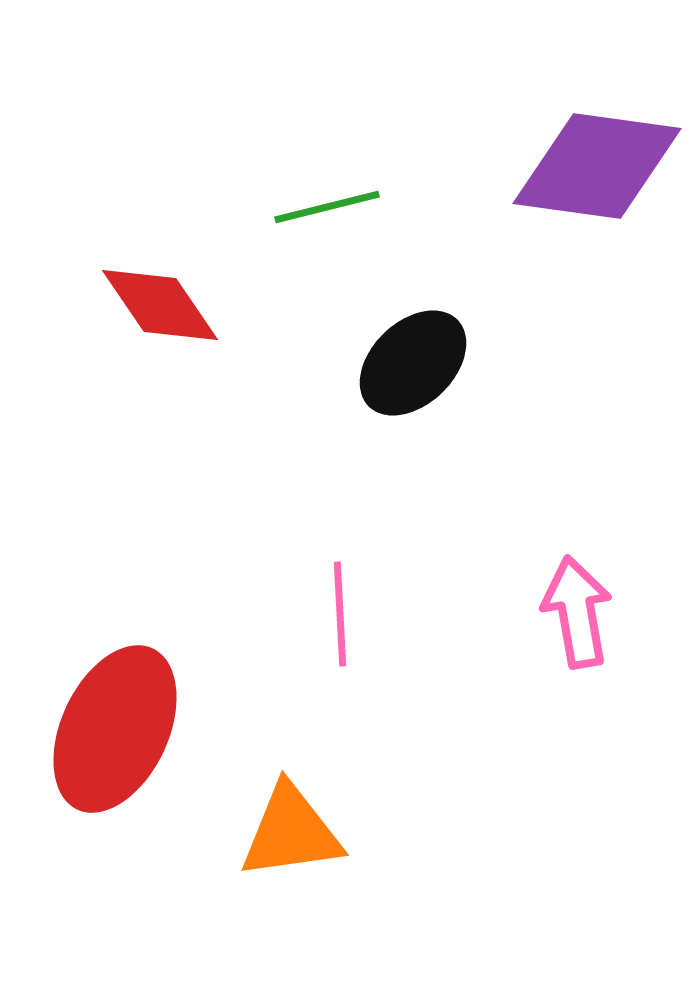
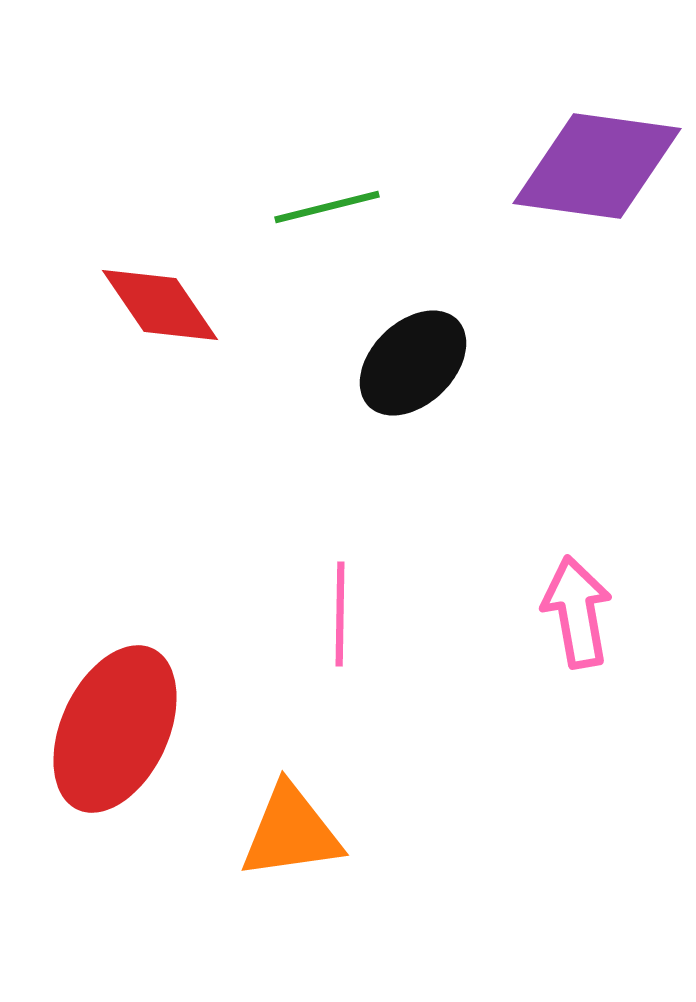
pink line: rotated 4 degrees clockwise
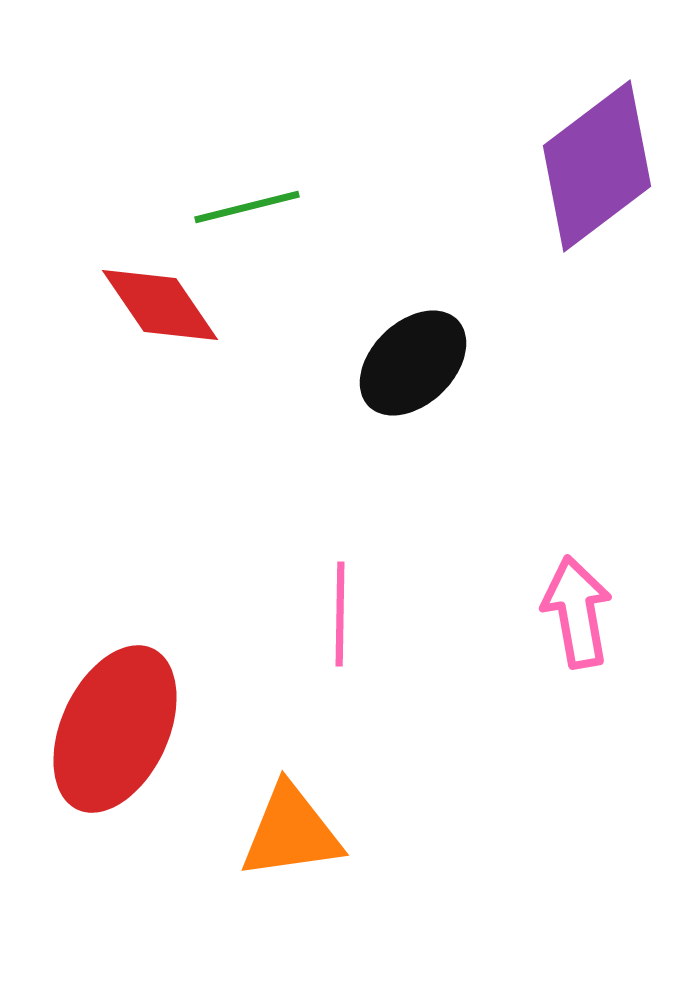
purple diamond: rotated 45 degrees counterclockwise
green line: moved 80 px left
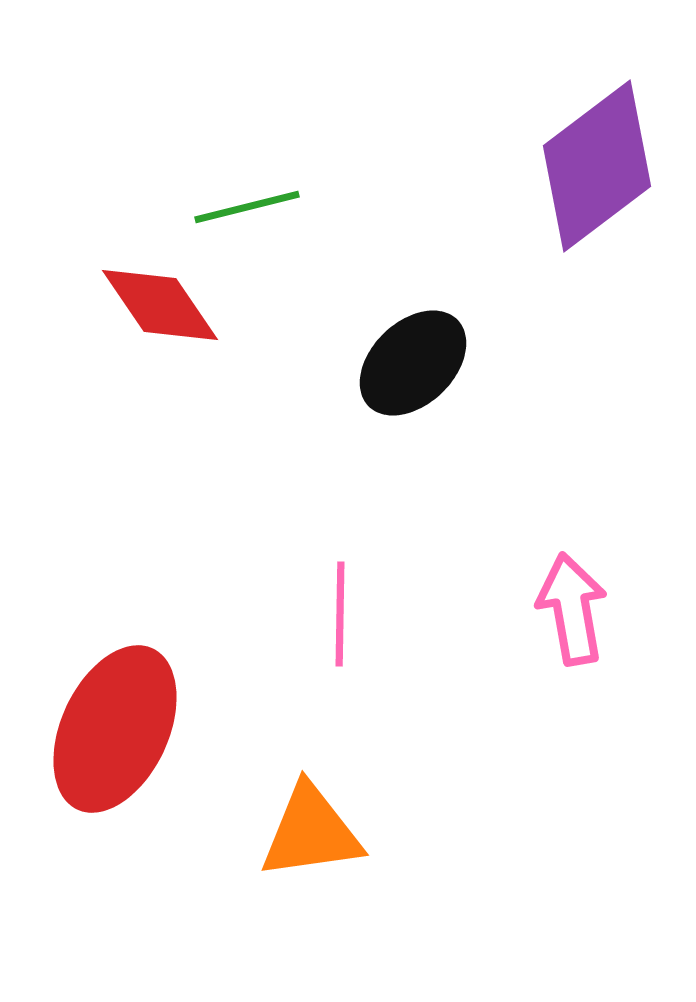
pink arrow: moved 5 px left, 3 px up
orange triangle: moved 20 px right
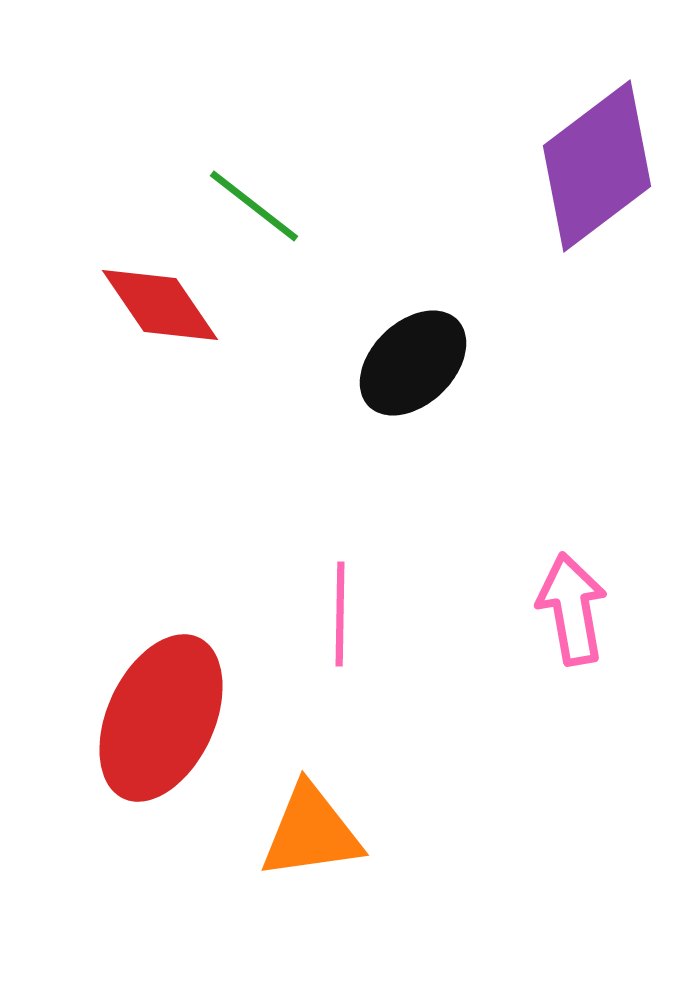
green line: moved 7 px right, 1 px up; rotated 52 degrees clockwise
red ellipse: moved 46 px right, 11 px up
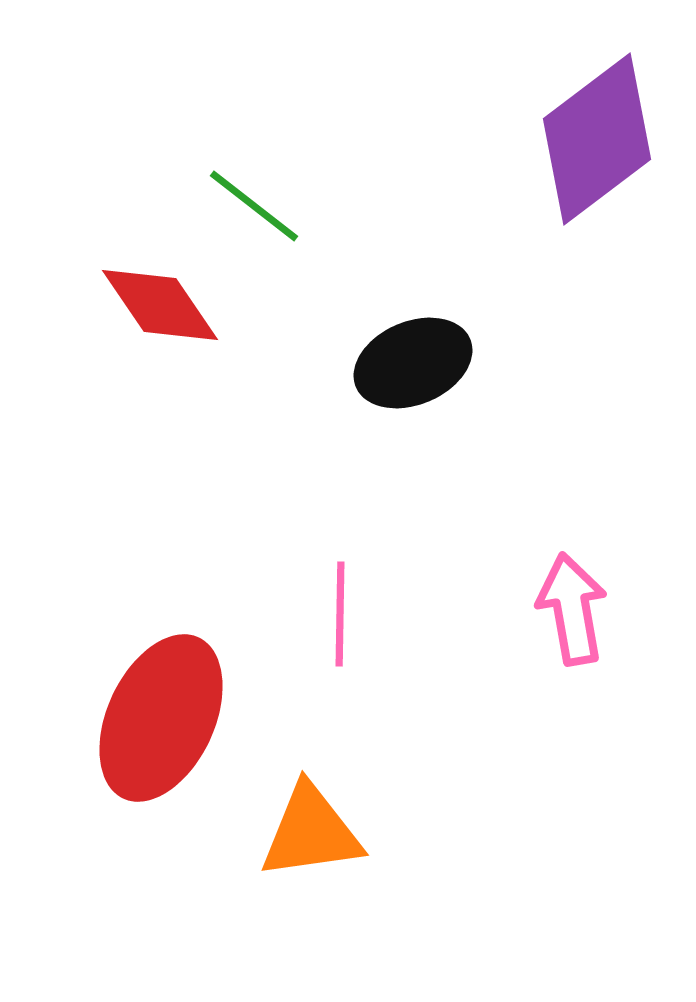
purple diamond: moved 27 px up
black ellipse: rotated 21 degrees clockwise
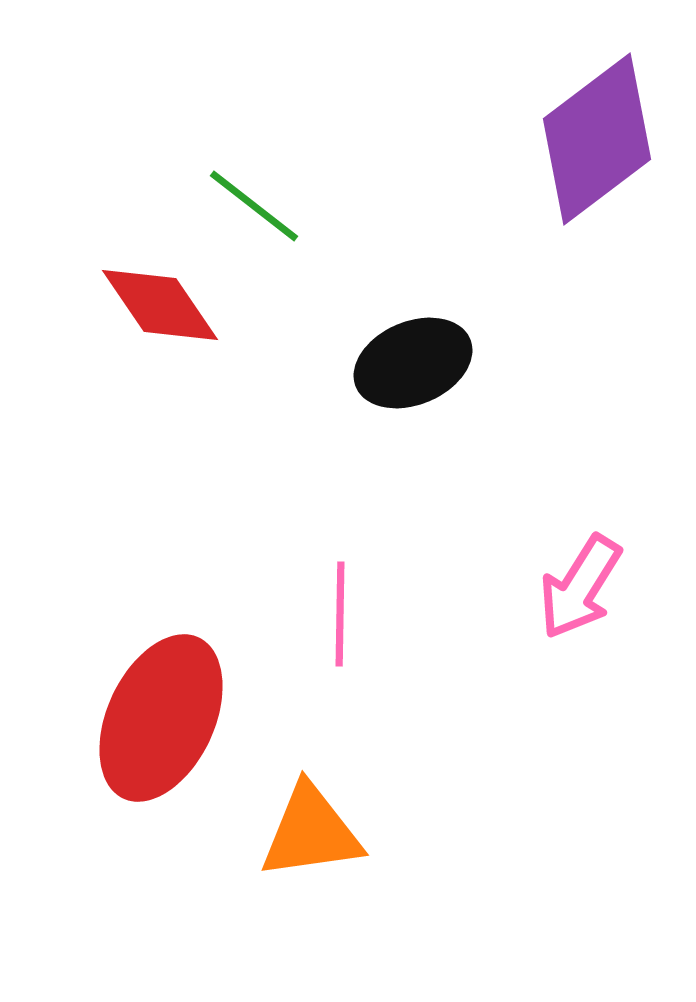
pink arrow: moved 8 px right, 22 px up; rotated 138 degrees counterclockwise
